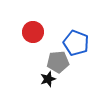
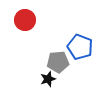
red circle: moved 8 px left, 12 px up
blue pentagon: moved 4 px right, 4 px down
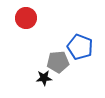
red circle: moved 1 px right, 2 px up
black star: moved 4 px left, 1 px up; rotated 14 degrees clockwise
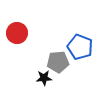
red circle: moved 9 px left, 15 px down
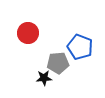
red circle: moved 11 px right
gray pentagon: moved 1 px down
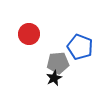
red circle: moved 1 px right, 1 px down
black star: moved 10 px right; rotated 21 degrees counterclockwise
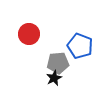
blue pentagon: moved 1 px up
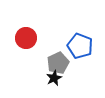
red circle: moved 3 px left, 4 px down
gray pentagon: rotated 20 degrees counterclockwise
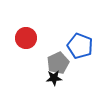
black star: rotated 21 degrees clockwise
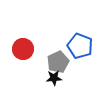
red circle: moved 3 px left, 11 px down
gray pentagon: moved 1 px up
